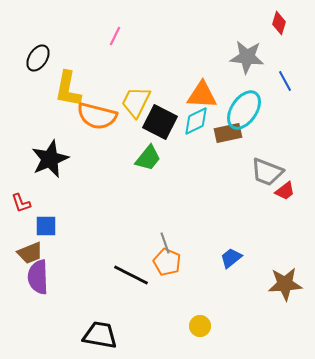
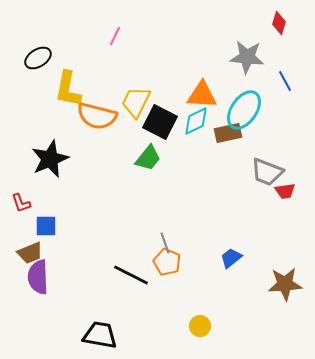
black ellipse: rotated 24 degrees clockwise
red trapezoid: rotated 30 degrees clockwise
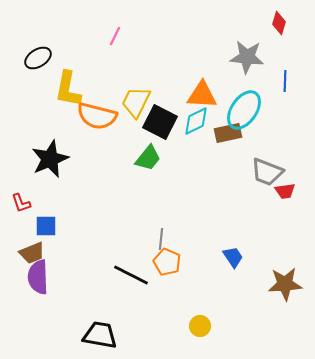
blue line: rotated 30 degrees clockwise
gray line: moved 4 px left, 4 px up; rotated 25 degrees clockwise
brown trapezoid: moved 2 px right
blue trapezoid: moved 2 px right, 1 px up; rotated 95 degrees clockwise
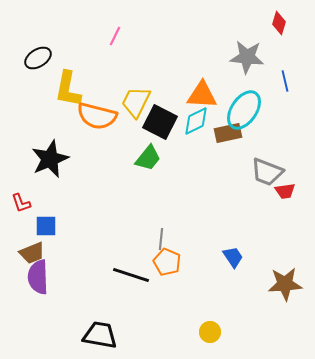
blue line: rotated 15 degrees counterclockwise
black line: rotated 9 degrees counterclockwise
yellow circle: moved 10 px right, 6 px down
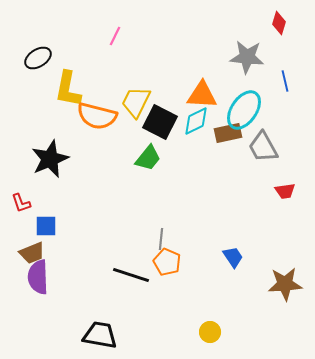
gray trapezoid: moved 4 px left, 25 px up; rotated 40 degrees clockwise
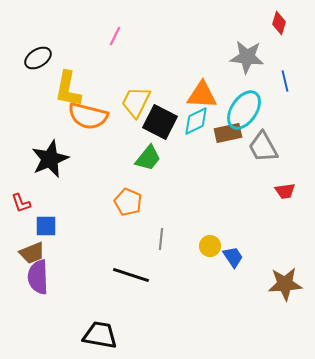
orange semicircle: moved 9 px left
orange pentagon: moved 39 px left, 60 px up
yellow circle: moved 86 px up
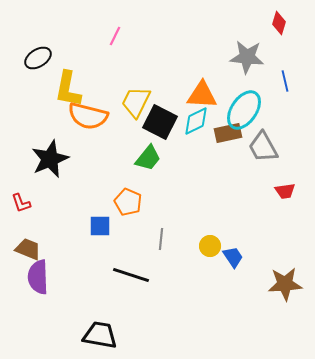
blue square: moved 54 px right
brown trapezoid: moved 4 px left, 4 px up; rotated 136 degrees counterclockwise
